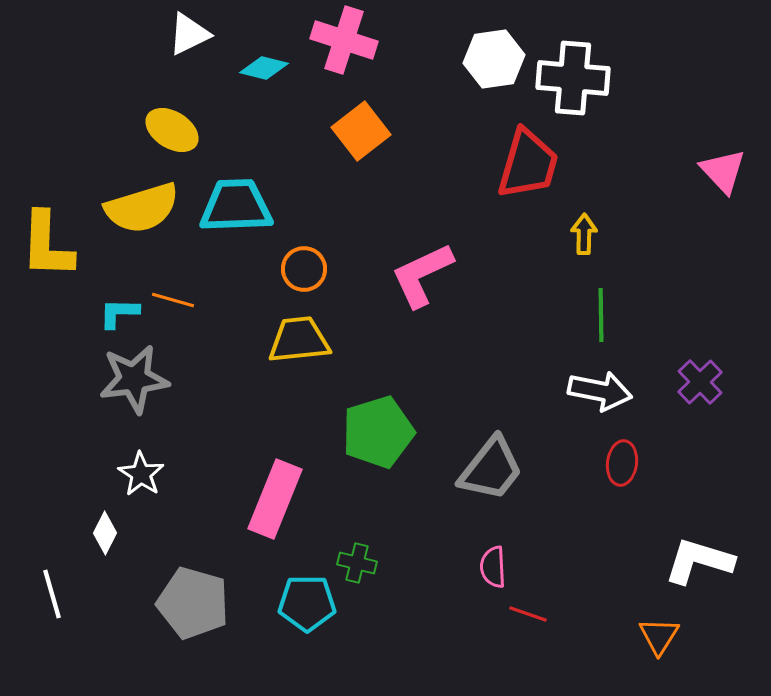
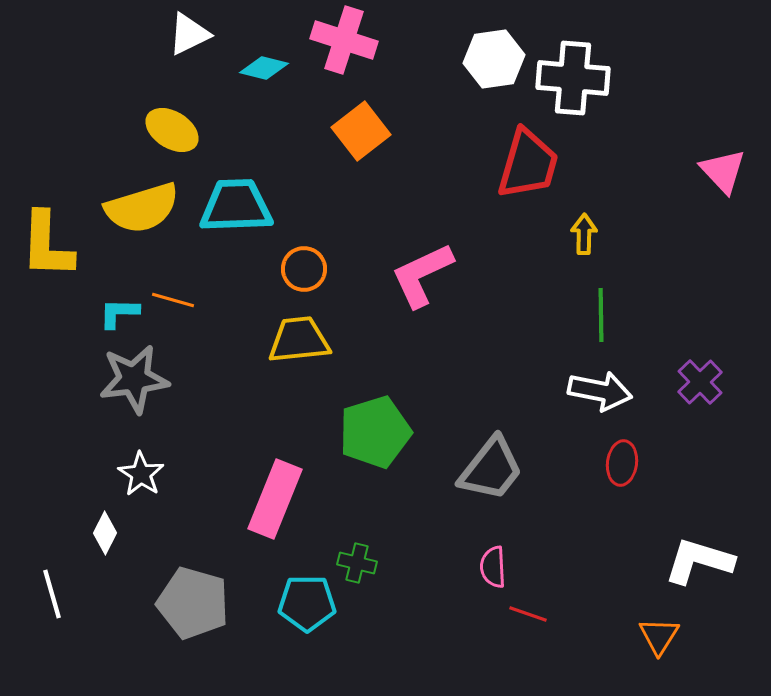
green pentagon: moved 3 px left
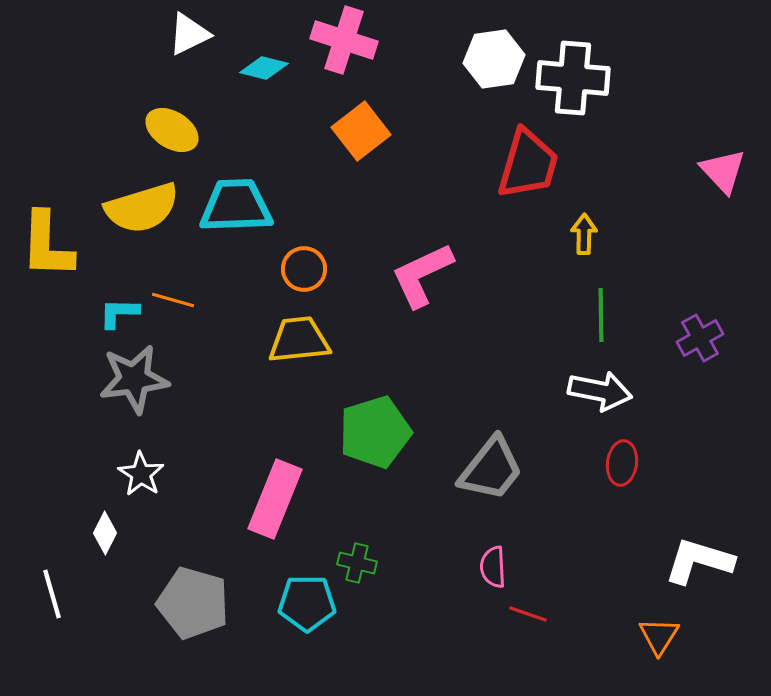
purple cross: moved 44 px up; rotated 15 degrees clockwise
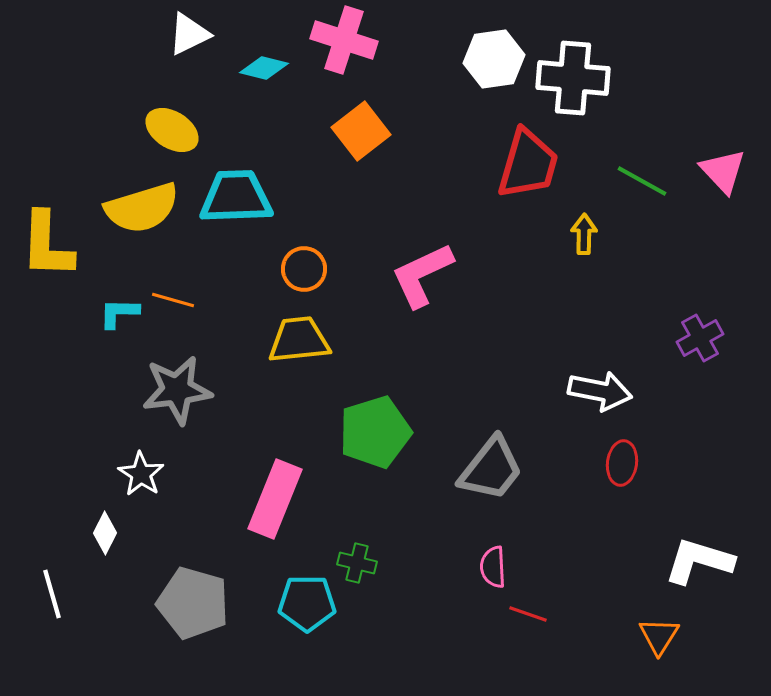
cyan trapezoid: moved 9 px up
green line: moved 41 px right, 134 px up; rotated 60 degrees counterclockwise
gray star: moved 43 px right, 11 px down
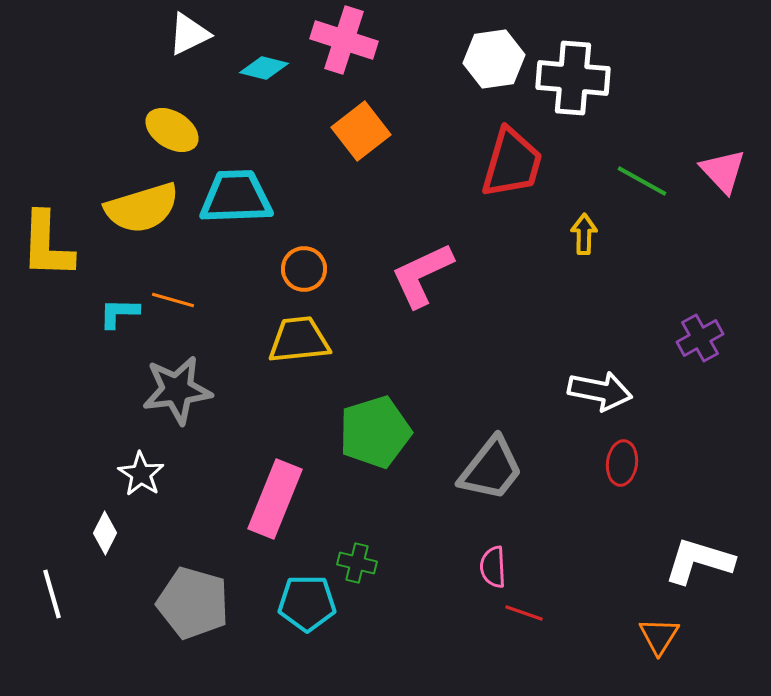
red trapezoid: moved 16 px left, 1 px up
red line: moved 4 px left, 1 px up
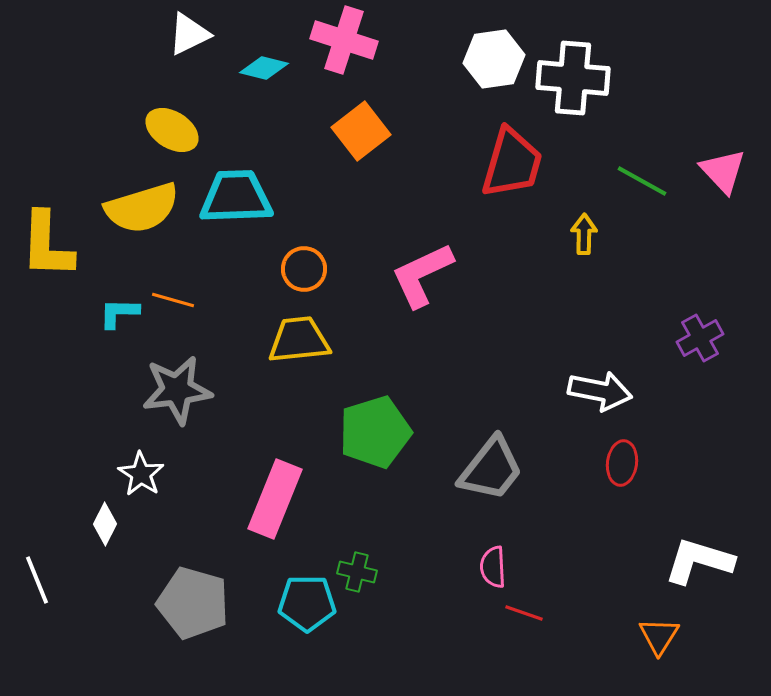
white diamond: moved 9 px up
green cross: moved 9 px down
white line: moved 15 px left, 14 px up; rotated 6 degrees counterclockwise
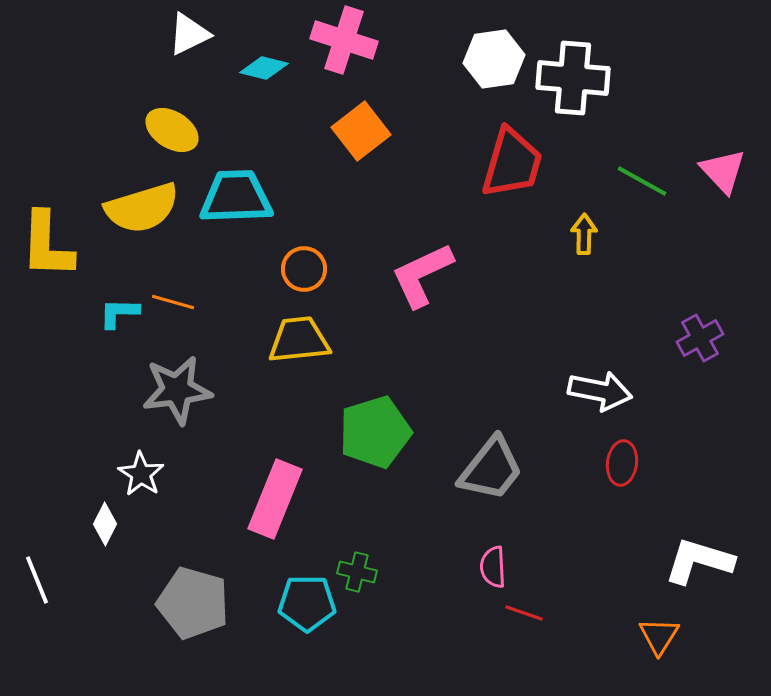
orange line: moved 2 px down
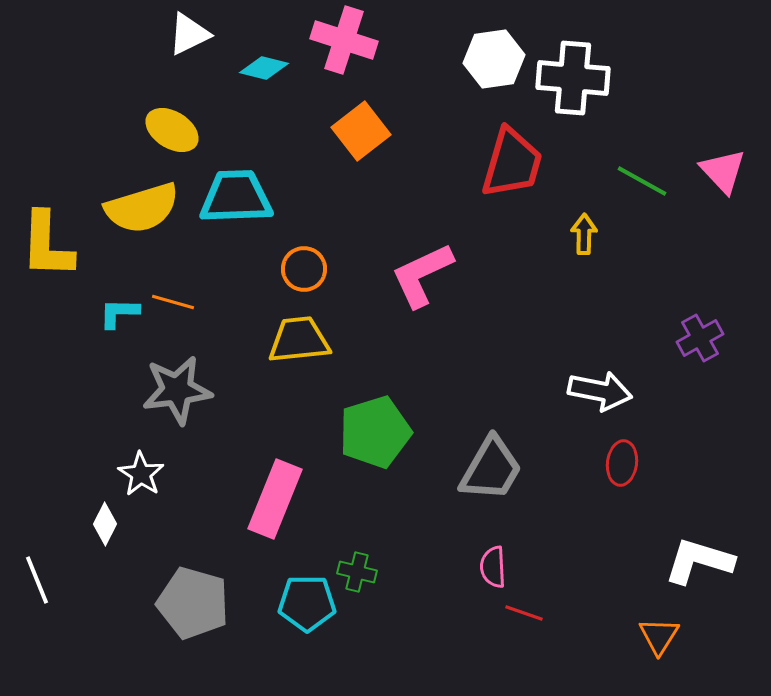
gray trapezoid: rotated 8 degrees counterclockwise
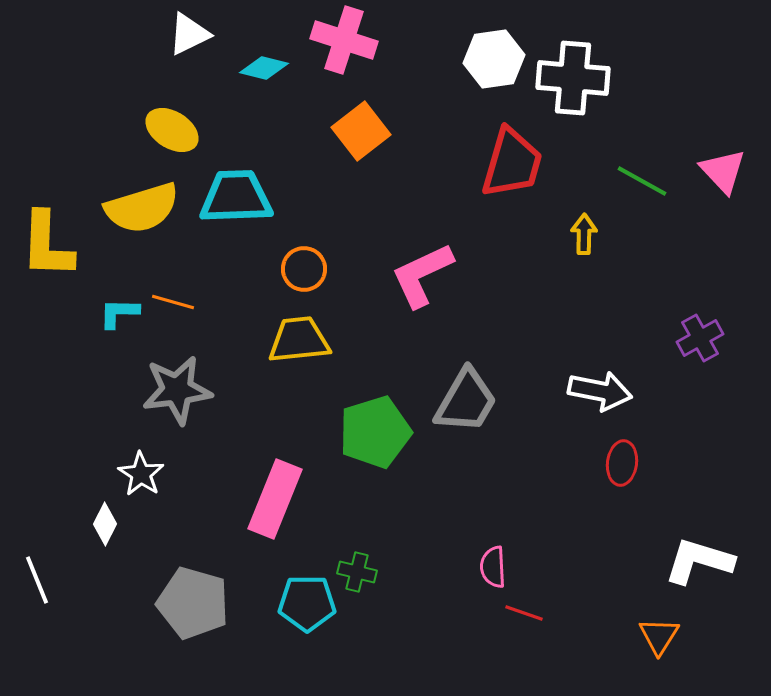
gray trapezoid: moved 25 px left, 68 px up
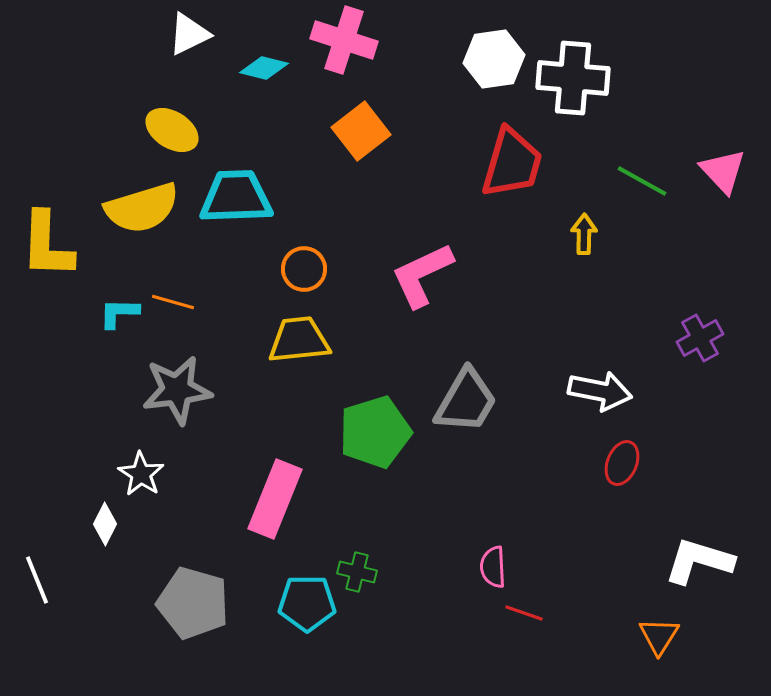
red ellipse: rotated 15 degrees clockwise
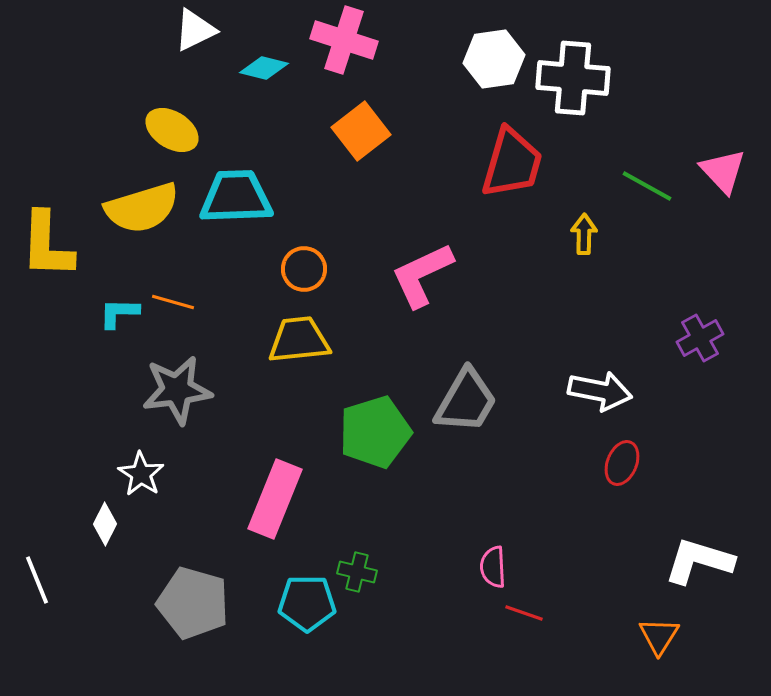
white triangle: moved 6 px right, 4 px up
green line: moved 5 px right, 5 px down
